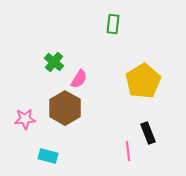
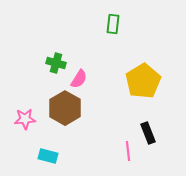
green cross: moved 2 px right, 1 px down; rotated 24 degrees counterclockwise
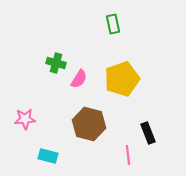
green rectangle: rotated 18 degrees counterclockwise
yellow pentagon: moved 21 px left, 2 px up; rotated 12 degrees clockwise
brown hexagon: moved 24 px right, 16 px down; rotated 16 degrees counterclockwise
pink line: moved 4 px down
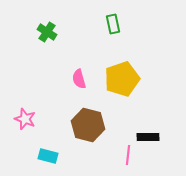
green cross: moved 9 px left, 31 px up; rotated 18 degrees clockwise
pink semicircle: rotated 132 degrees clockwise
pink star: rotated 25 degrees clockwise
brown hexagon: moved 1 px left, 1 px down
black rectangle: moved 4 px down; rotated 70 degrees counterclockwise
pink line: rotated 12 degrees clockwise
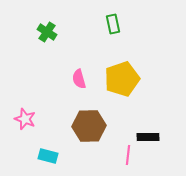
brown hexagon: moved 1 px right, 1 px down; rotated 16 degrees counterclockwise
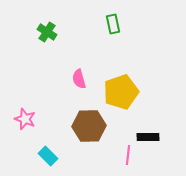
yellow pentagon: moved 1 px left, 13 px down
cyan rectangle: rotated 30 degrees clockwise
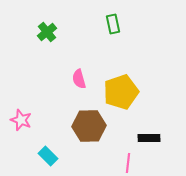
green cross: rotated 18 degrees clockwise
pink star: moved 4 px left, 1 px down
black rectangle: moved 1 px right, 1 px down
pink line: moved 8 px down
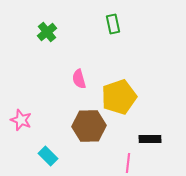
yellow pentagon: moved 2 px left, 5 px down
black rectangle: moved 1 px right, 1 px down
